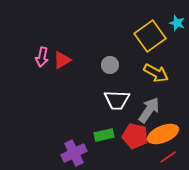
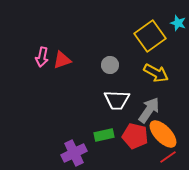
cyan star: moved 1 px right
red triangle: rotated 12 degrees clockwise
orange ellipse: rotated 68 degrees clockwise
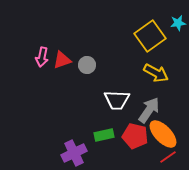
cyan star: rotated 28 degrees counterclockwise
gray circle: moved 23 px left
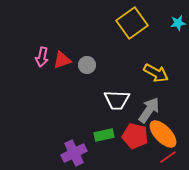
yellow square: moved 18 px left, 13 px up
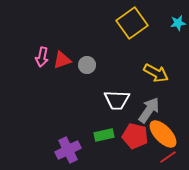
purple cross: moved 6 px left, 3 px up
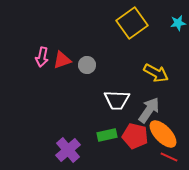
green rectangle: moved 3 px right
purple cross: rotated 15 degrees counterclockwise
red line: moved 1 px right; rotated 60 degrees clockwise
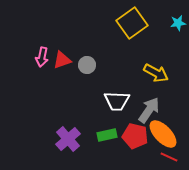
white trapezoid: moved 1 px down
purple cross: moved 11 px up
